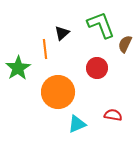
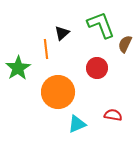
orange line: moved 1 px right
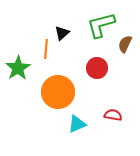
green L-shape: rotated 84 degrees counterclockwise
orange line: rotated 12 degrees clockwise
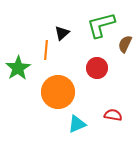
orange line: moved 1 px down
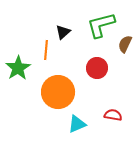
black triangle: moved 1 px right, 1 px up
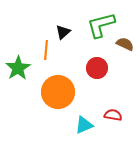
brown semicircle: rotated 90 degrees clockwise
cyan triangle: moved 7 px right, 1 px down
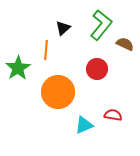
green L-shape: rotated 144 degrees clockwise
black triangle: moved 4 px up
red circle: moved 1 px down
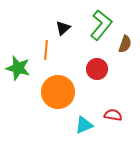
brown semicircle: rotated 84 degrees clockwise
green star: rotated 25 degrees counterclockwise
